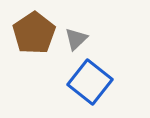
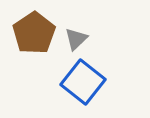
blue square: moved 7 px left
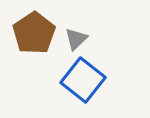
blue square: moved 2 px up
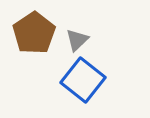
gray triangle: moved 1 px right, 1 px down
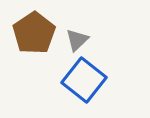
blue square: moved 1 px right
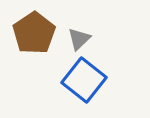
gray triangle: moved 2 px right, 1 px up
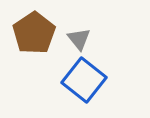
gray triangle: rotated 25 degrees counterclockwise
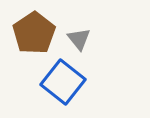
blue square: moved 21 px left, 2 px down
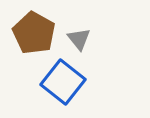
brown pentagon: rotated 9 degrees counterclockwise
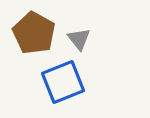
blue square: rotated 30 degrees clockwise
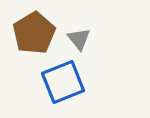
brown pentagon: rotated 12 degrees clockwise
